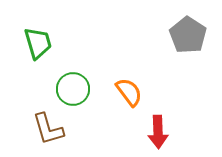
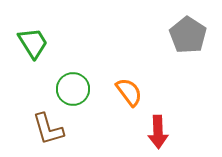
green trapezoid: moved 5 px left; rotated 16 degrees counterclockwise
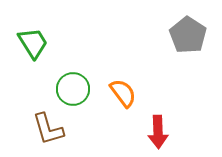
orange semicircle: moved 6 px left, 1 px down
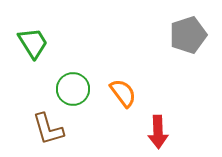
gray pentagon: rotated 21 degrees clockwise
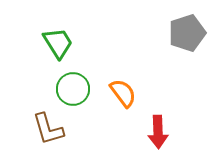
gray pentagon: moved 1 px left, 2 px up
green trapezoid: moved 25 px right
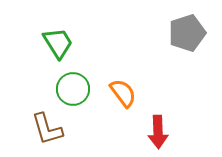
brown L-shape: moved 1 px left
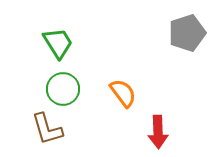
green circle: moved 10 px left
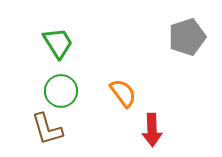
gray pentagon: moved 4 px down
green circle: moved 2 px left, 2 px down
red arrow: moved 6 px left, 2 px up
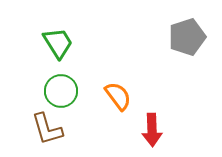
orange semicircle: moved 5 px left, 3 px down
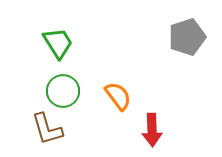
green circle: moved 2 px right
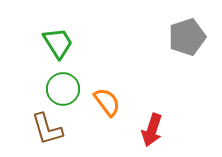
green circle: moved 2 px up
orange semicircle: moved 11 px left, 6 px down
red arrow: rotated 20 degrees clockwise
